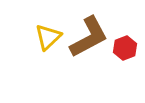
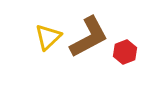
red hexagon: moved 4 px down
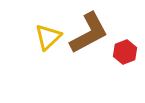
brown L-shape: moved 4 px up
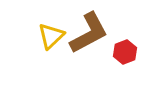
yellow triangle: moved 3 px right, 1 px up
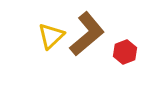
brown L-shape: moved 2 px left, 1 px down; rotated 12 degrees counterclockwise
